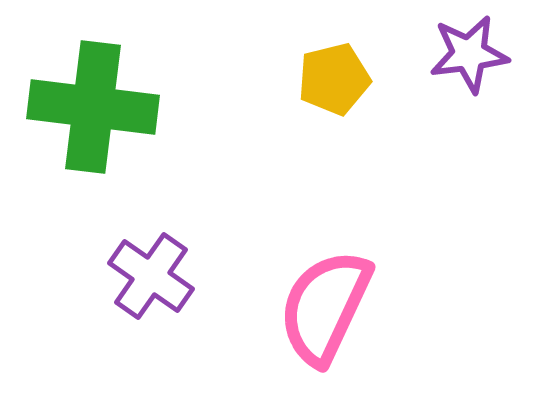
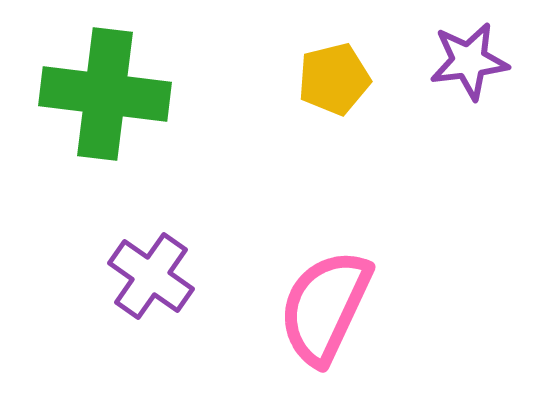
purple star: moved 7 px down
green cross: moved 12 px right, 13 px up
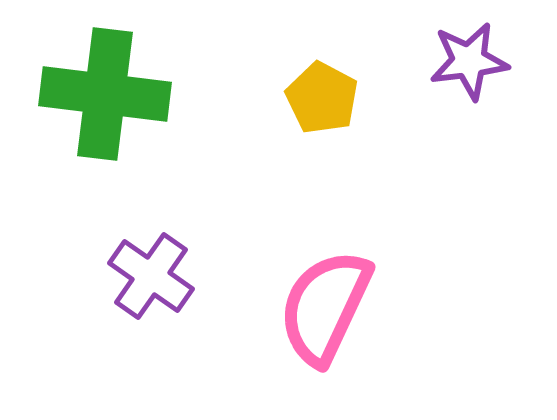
yellow pentagon: moved 12 px left, 19 px down; rotated 30 degrees counterclockwise
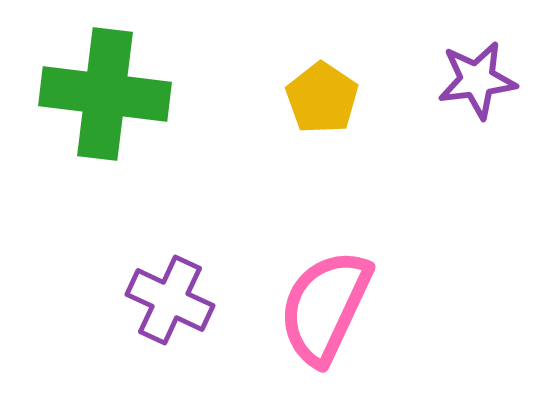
purple star: moved 8 px right, 19 px down
yellow pentagon: rotated 6 degrees clockwise
purple cross: moved 19 px right, 24 px down; rotated 10 degrees counterclockwise
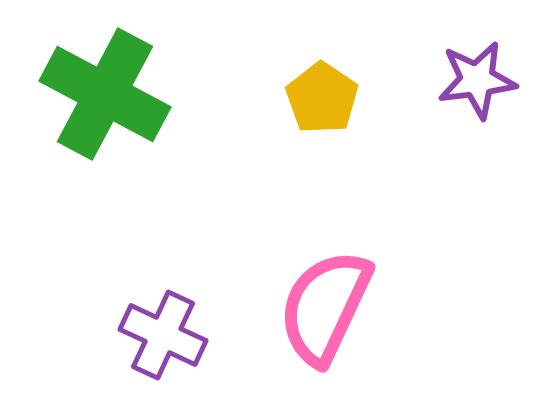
green cross: rotated 21 degrees clockwise
purple cross: moved 7 px left, 35 px down
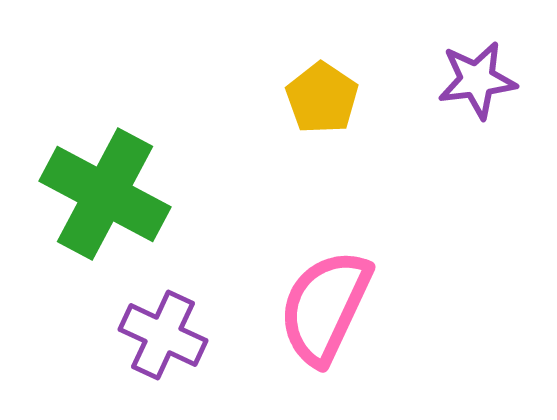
green cross: moved 100 px down
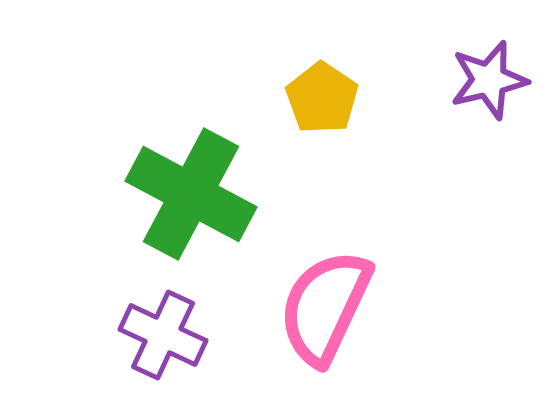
purple star: moved 12 px right; rotated 6 degrees counterclockwise
green cross: moved 86 px right
